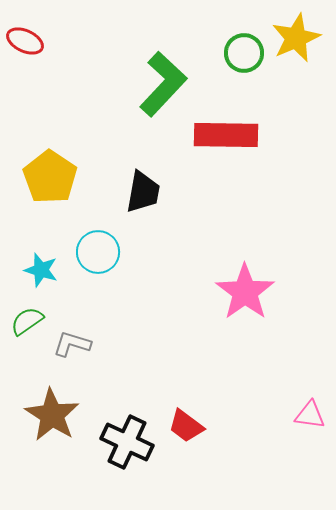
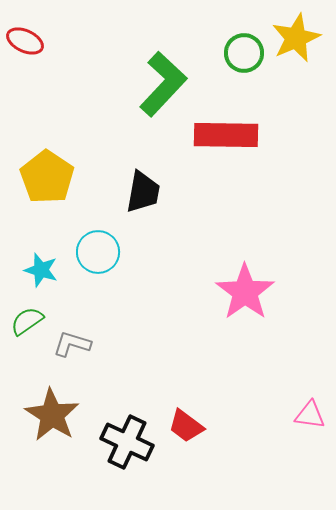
yellow pentagon: moved 3 px left
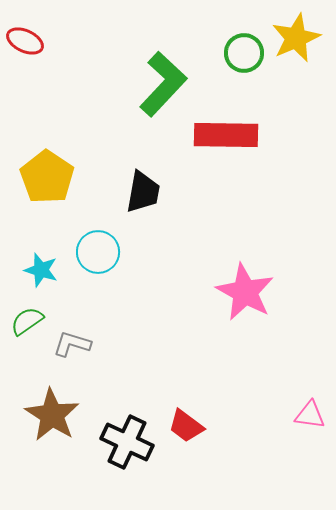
pink star: rotated 8 degrees counterclockwise
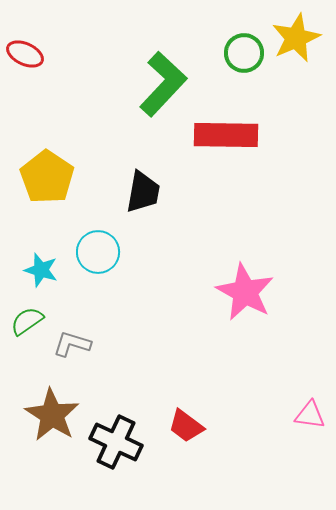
red ellipse: moved 13 px down
black cross: moved 11 px left
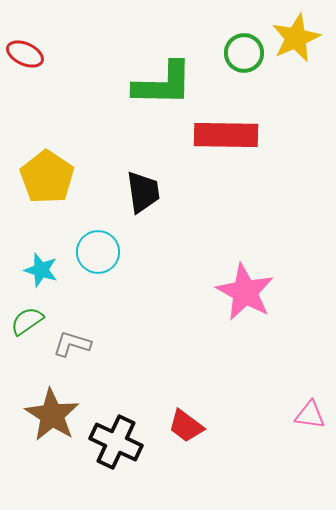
green L-shape: rotated 48 degrees clockwise
black trapezoid: rotated 18 degrees counterclockwise
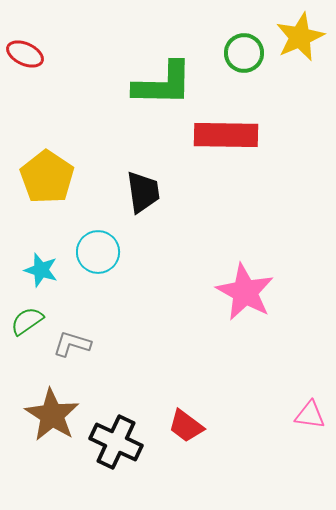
yellow star: moved 4 px right, 1 px up
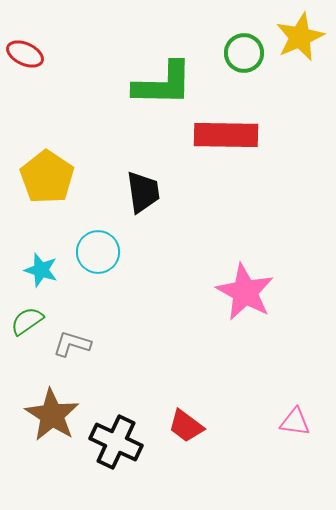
pink triangle: moved 15 px left, 7 px down
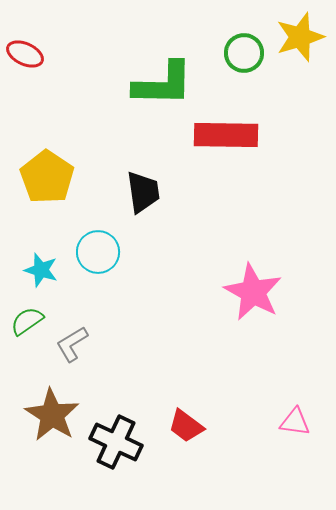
yellow star: rotated 6 degrees clockwise
pink star: moved 8 px right
gray L-shape: rotated 48 degrees counterclockwise
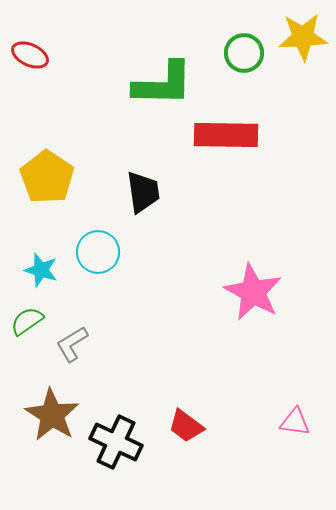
yellow star: moved 3 px right; rotated 15 degrees clockwise
red ellipse: moved 5 px right, 1 px down
